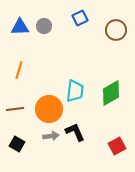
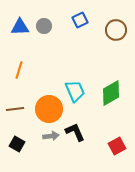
blue square: moved 2 px down
cyan trapezoid: rotated 30 degrees counterclockwise
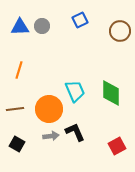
gray circle: moved 2 px left
brown circle: moved 4 px right, 1 px down
green diamond: rotated 60 degrees counterclockwise
